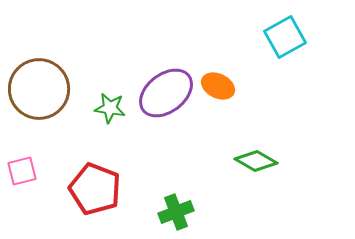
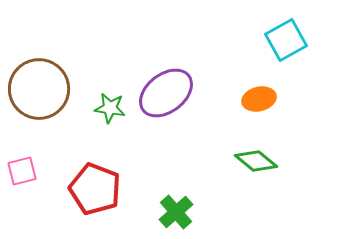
cyan square: moved 1 px right, 3 px down
orange ellipse: moved 41 px right, 13 px down; rotated 40 degrees counterclockwise
green diamond: rotated 9 degrees clockwise
green cross: rotated 20 degrees counterclockwise
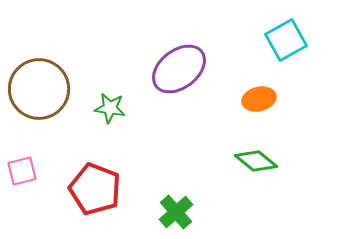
purple ellipse: moved 13 px right, 24 px up
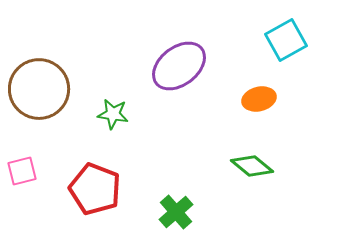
purple ellipse: moved 3 px up
green star: moved 3 px right, 6 px down
green diamond: moved 4 px left, 5 px down
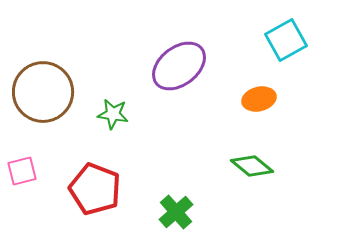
brown circle: moved 4 px right, 3 px down
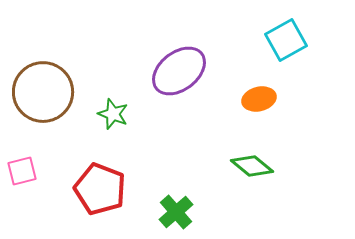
purple ellipse: moved 5 px down
green star: rotated 12 degrees clockwise
red pentagon: moved 5 px right
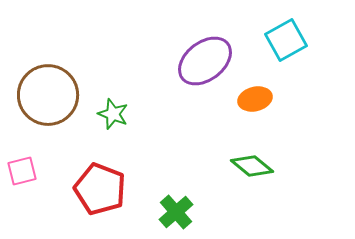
purple ellipse: moved 26 px right, 10 px up
brown circle: moved 5 px right, 3 px down
orange ellipse: moved 4 px left
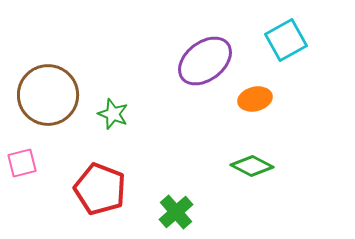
green diamond: rotated 12 degrees counterclockwise
pink square: moved 8 px up
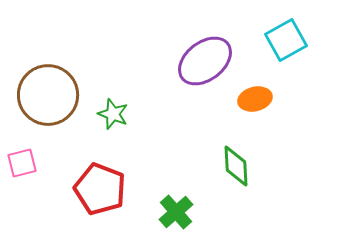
green diamond: moved 16 px left; rotated 60 degrees clockwise
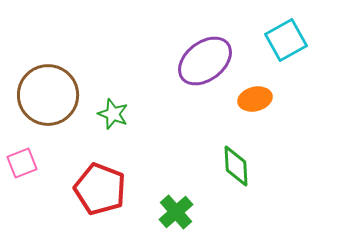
pink square: rotated 8 degrees counterclockwise
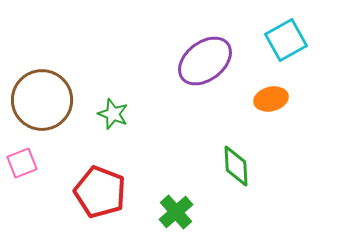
brown circle: moved 6 px left, 5 px down
orange ellipse: moved 16 px right
red pentagon: moved 3 px down
